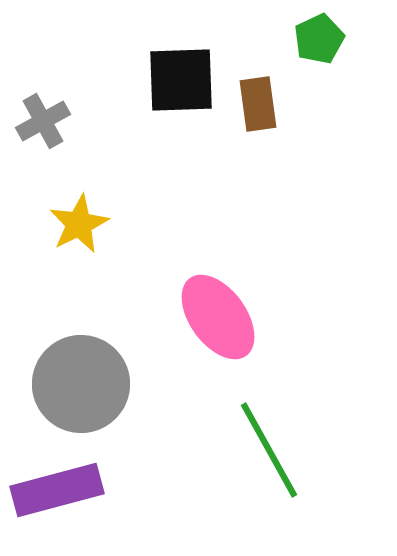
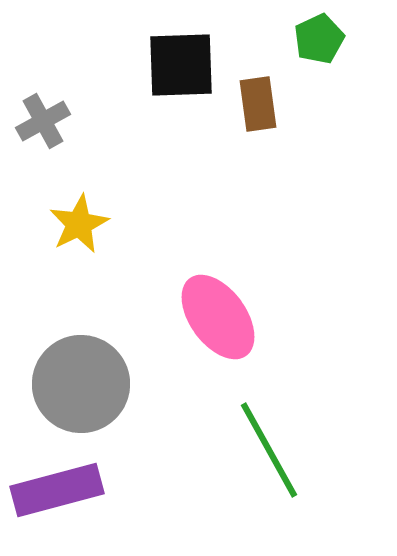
black square: moved 15 px up
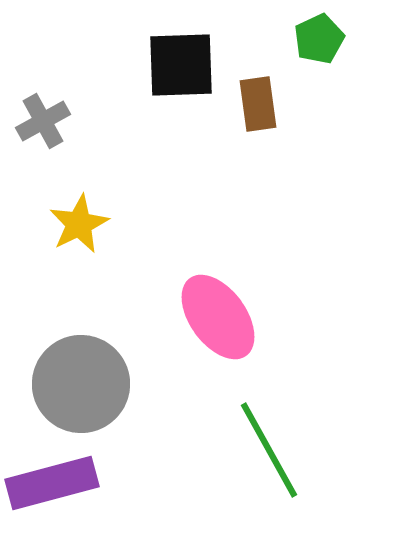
purple rectangle: moved 5 px left, 7 px up
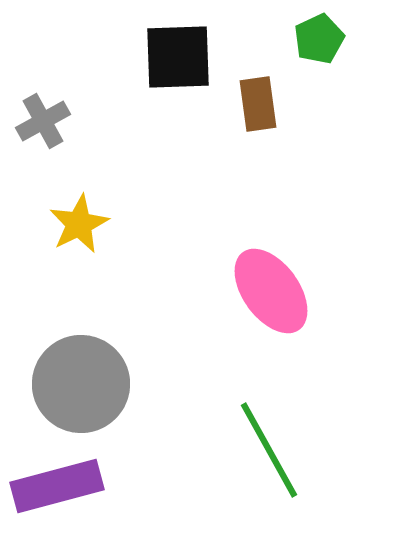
black square: moved 3 px left, 8 px up
pink ellipse: moved 53 px right, 26 px up
purple rectangle: moved 5 px right, 3 px down
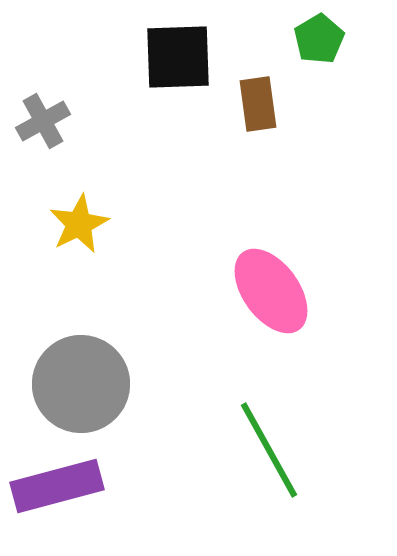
green pentagon: rotated 6 degrees counterclockwise
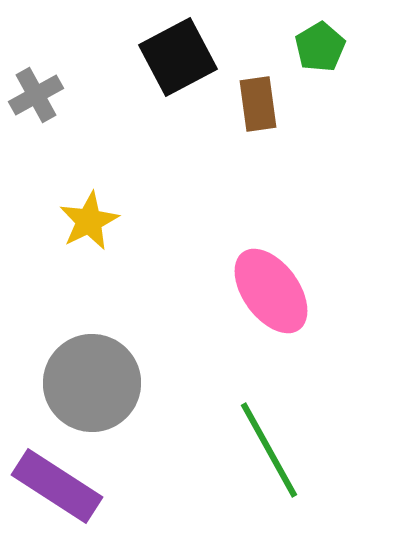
green pentagon: moved 1 px right, 8 px down
black square: rotated 26 degrees counterclockwise
gray cross: moved 7 px left, 26 px up
yellow star: moved 10 px right, 3 px up
gray circle: moved 11 px right, 1 px up
purple rectangle: rotated 48 degrees clockwise
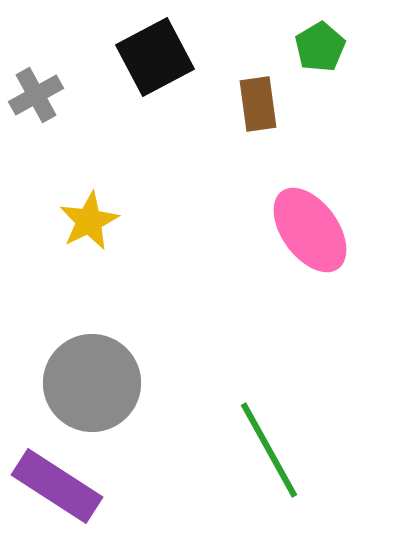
black square: moved 23 px left
pink ellipse: moved 39 px right, 61 px up
